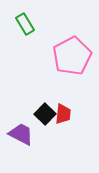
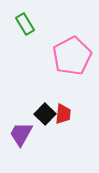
purple trapezoid: rotated 88 degrees counterclockwise
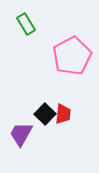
green rectangle: moved 1 px right
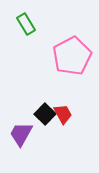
red trapezoid: rotated 35 degrees counterclockwise
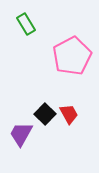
red trapezoid: moved 6 px right
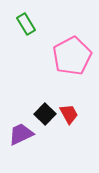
purple trapezoid: rotated 36 degrees clockwise
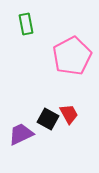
green rectangle: rotated 20 degrees clockwise
black square: moved 3 px right, 5 px down; rotated 15 degrees counterclockwise
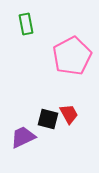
black square: rotated 15 degrees counterclockwise
purple trapezoid: moved 2 px right, 3 px down
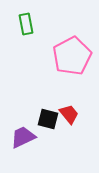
red trapezoid: rotated 10 degrees counterclockwise
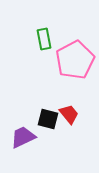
green rectangle: moved 18 px right, 15 px down
pink pentagon: moved 3 px right, 4 px down
